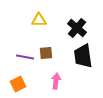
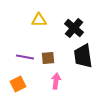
black cross: moved 3 px left
brown square: moved 2 px right, 5 px down
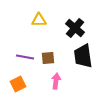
black cross: moved 1 px right
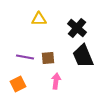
yellow triangle: moved 1 px up
black cross: moved 2 px right
black trapezoid: rotated 15 degrees counterclockwise
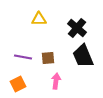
purple line: moved 2 px left
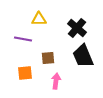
purple line: moved 18 px up
orange square: moved 7 px right, 11 px up; rotated 21 degrees clockwise
